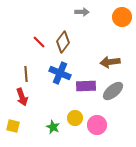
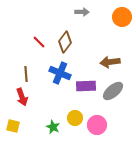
brown diamond: moved 2 px right
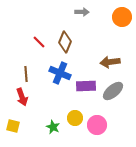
brown diamond: rotated 15 degrees counterclockwise
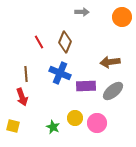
red line: rotated 16 degrees clockwise
pink circle: moved 2 px up
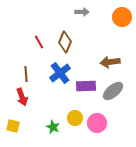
blue cross: rotated 30 degrees clockwise
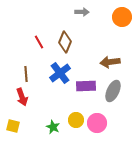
gray ellipse: rotated 25 degrees counterclockwise
yellow circle: moved 1 px right, 2 px down
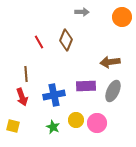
brown diamond: moved 1 px right, 2 px up
blue cross: moved 6 px left, 22 px down; rotated 25 degrees clockwise
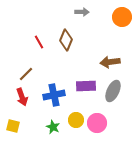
brown line: rotated 49 degrees clockwise
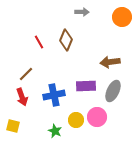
pink circle: moved 6 px up
green star: moved 2 px right, 4 px down
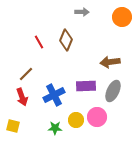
blue cross: rotated 15 degrees counterclockwise
green star: moved 3 px up; rotated 24 degrees counterclockwise
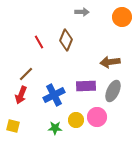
red arrow: moved 1 px left, 2 px up; rotated 42 degrees clockwise
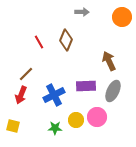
brown arrow: moved 1 px left, 1 px up; rotated 72 degrees clockwise
